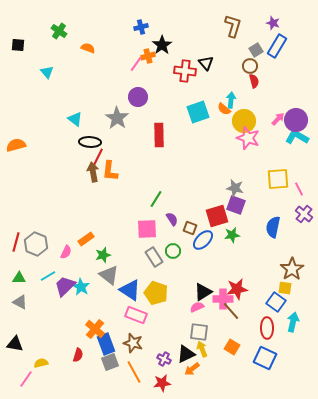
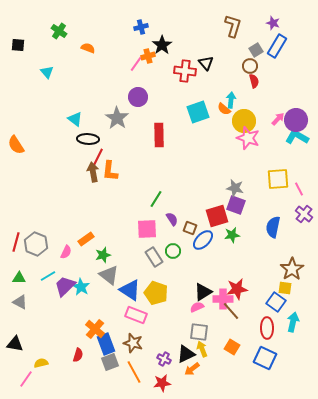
black ellipse at (90, 142): moved 2 px left, 3 px up
orange semicircle at (16, 145): rotated 108 degrees counterclockwise
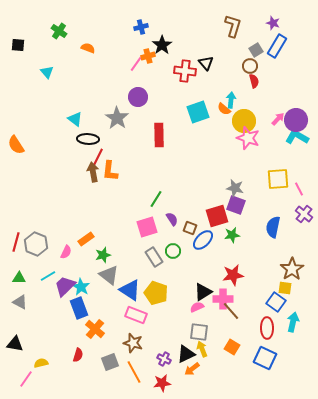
pink square at (147, 229): moved 2 px up; rotated 15 degrees counterclockwise
red star at (237, 289): moved 4 px left, 14 px up
blue rectangle at (106, 344): moved 27 px left, 36 px up
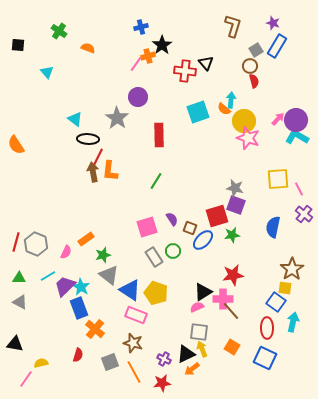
green line at (156, 199): moved 18 px up
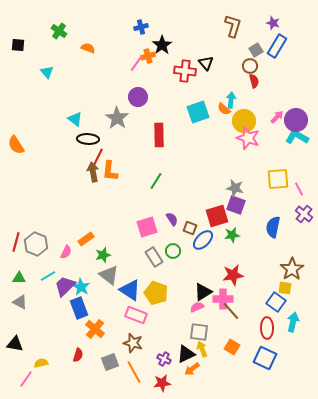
pink arrow at (278, 119): moved 1 px left, 2 px up
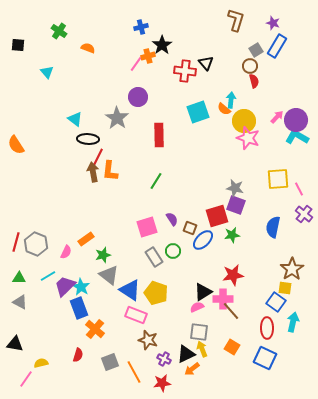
brown L-shape at (233, 26): moved 3 px right, 6 px up
brown star at (133, 343): moved 15 px right, 3 px up
